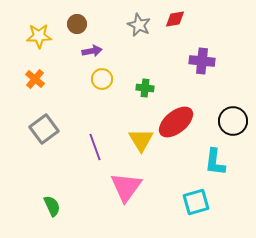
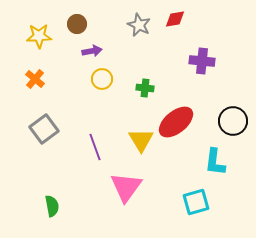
green semicircle: rotated 15 degrees clockwise
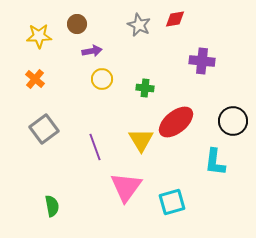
cyan square: moved 24 px left
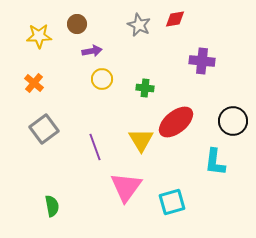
orange cross: moved 1 px left, 4 px down
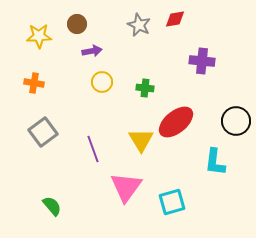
yellow circle: moved 3 px down
orange cross: rotated 30 degrees counterclockwise
black circle: moved 3 px right
gray square: moved 1 px left, 3 px down
purple line: moved 2 px left, 2 px down
green semicircle: rotated 30 degrees counterclockwise
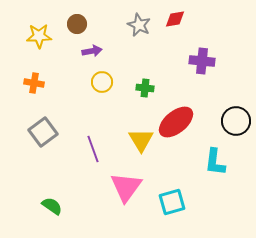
green semicircle: rotated 15 degrees counterclockwise
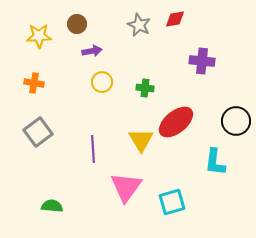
gray square: moved 5 px left
purple line: rotated 16 degrees clockwise
green semicircle: rotated 30 degrees counterclockwise
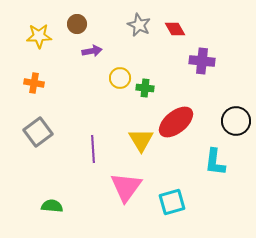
red diamond: moved 10 px down; rotated 70 degrees clockwise
yellow circle: moved 18 px right, 4 px up
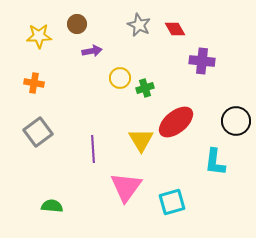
green cross: rotated 24 degrees counterclockwise
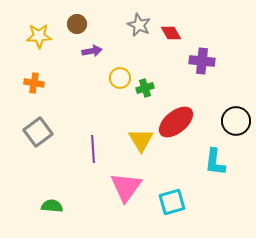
red diamond: moved 4 px left, 4 px down
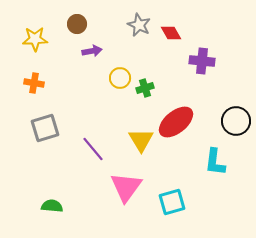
yellow star: moved 4 px left, 3 px down
gray square: moved 7 px right, 4 px up; rotated 20 degrees clockwise
purple line: rotated 36 degrees counterclockwise
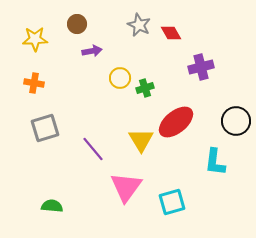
purple cross: moved 1 px left, 6 px down; rotated 20 degrees counterclockwise
